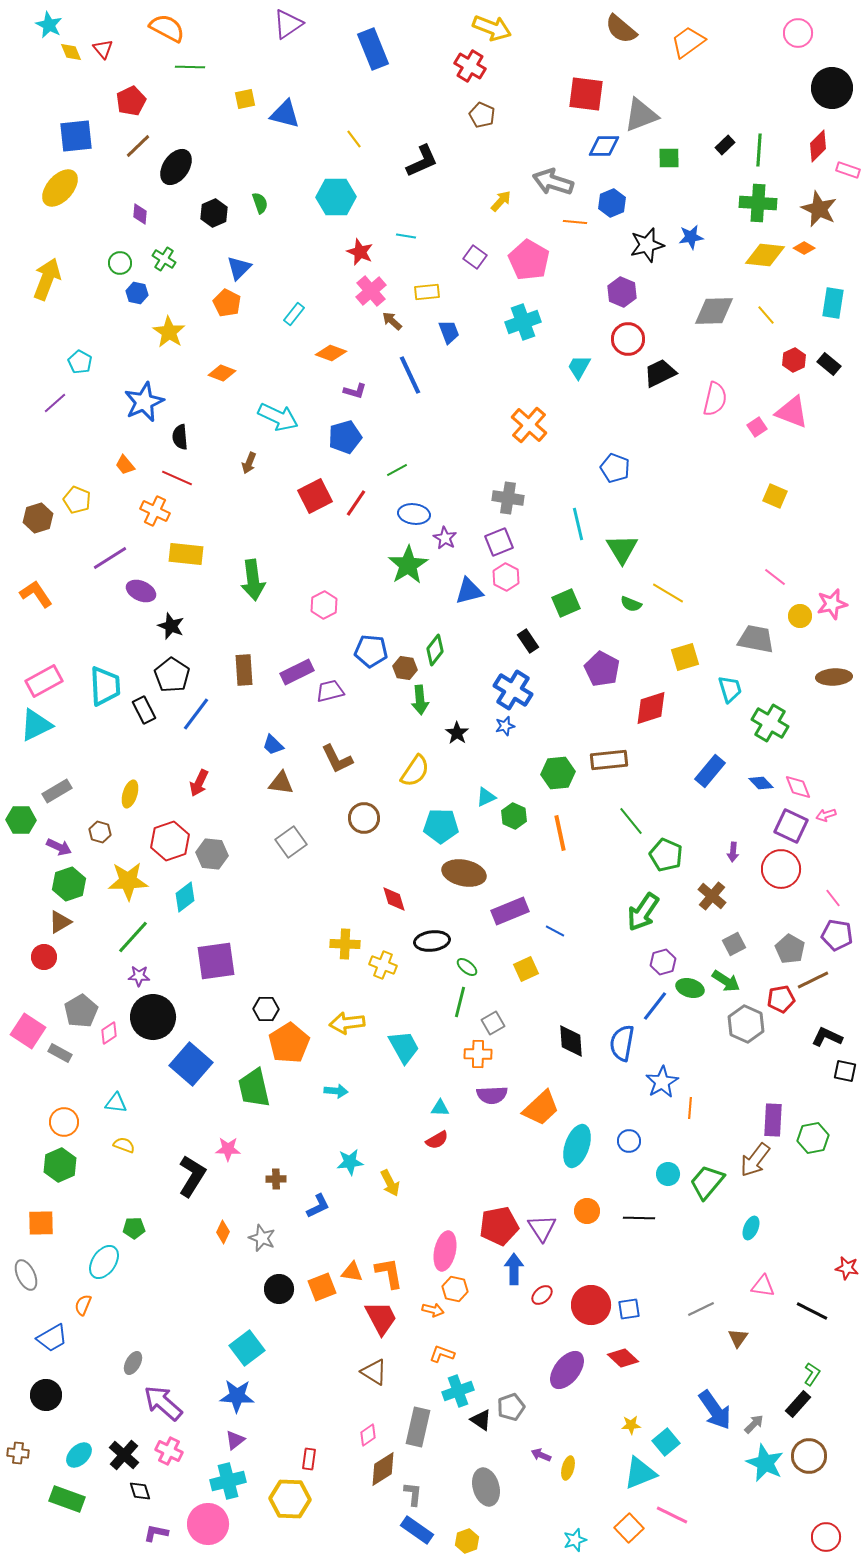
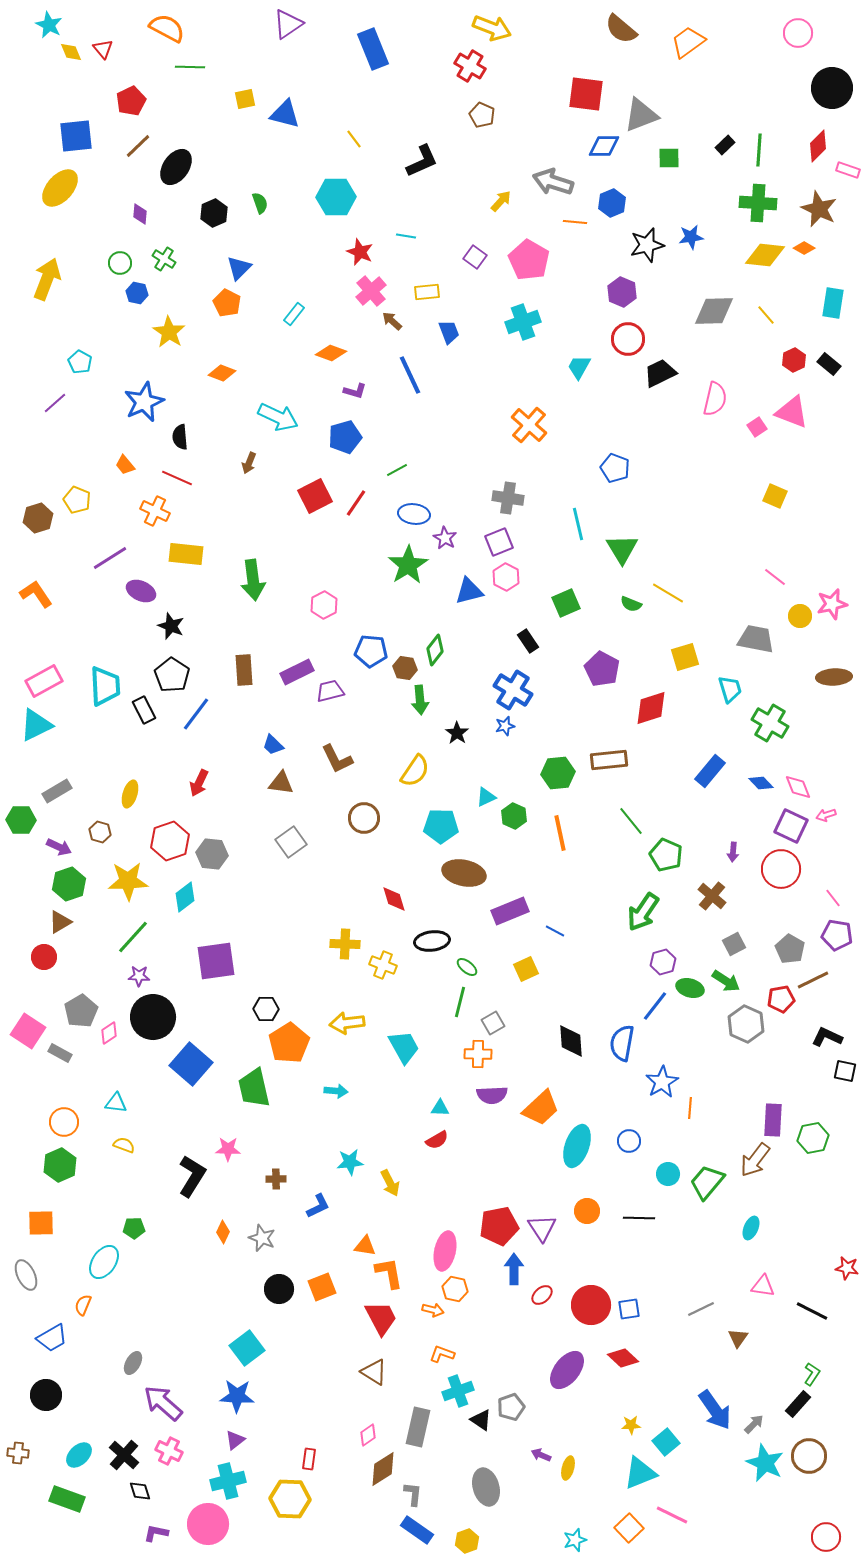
orange triangle at (352, 1272): moved 13 px right, 26 px up
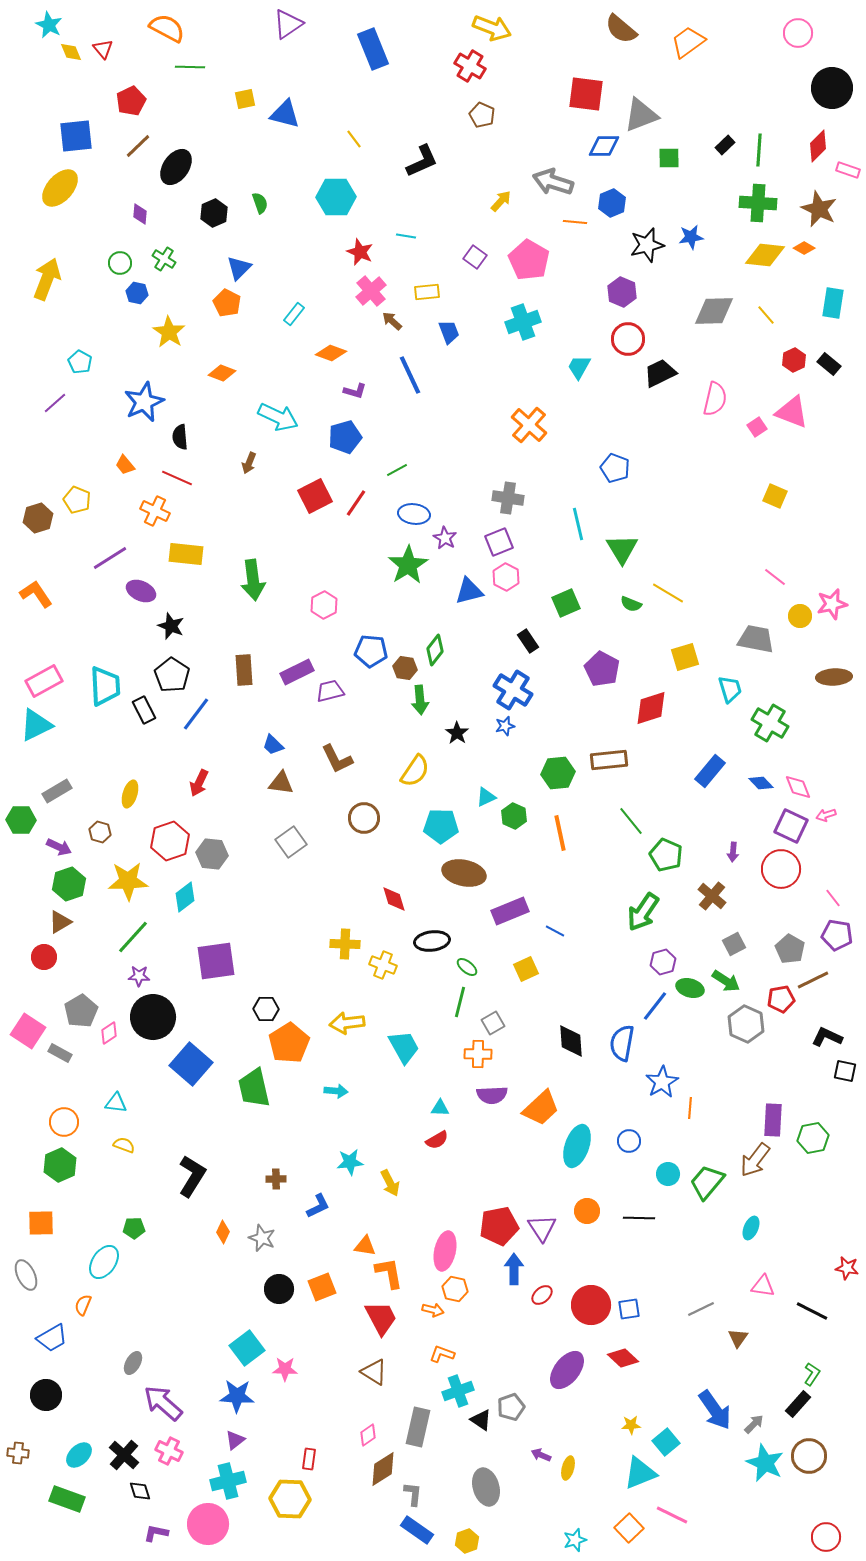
pink star at (228, 1149): moved 57 px right, 220 px down
